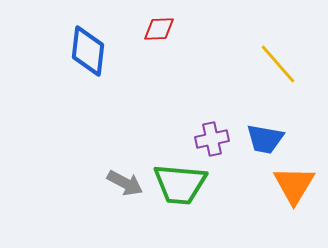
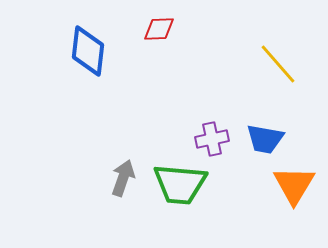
gray arrow: moved 2 px left, 5 px up; rotated 99 degrees counterclockwise
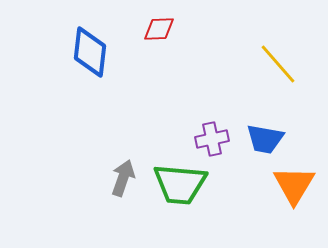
blue diamond: moved 2 px right, 1 px down
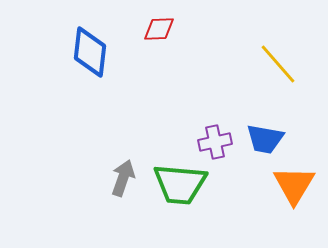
purple cross: moved 3 px right, 3 px down
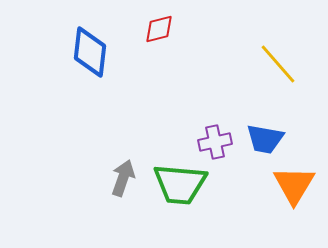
red diamond: rotated 12 degrees counterclockwise
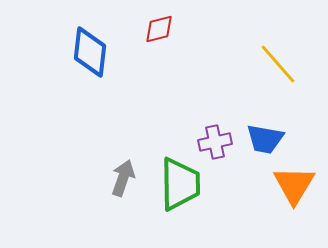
green trapezoid: rotated 96 degrees counterclockwise
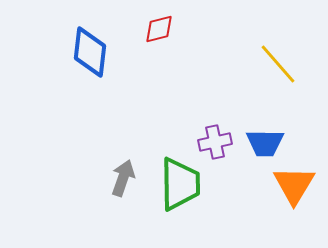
blue trapezoid: moved 4 px down; rotated 9 degrees counterclockwise
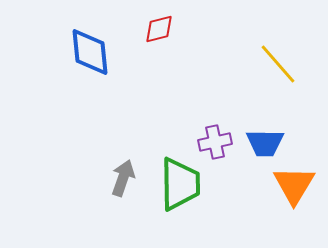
blue diamond: rotated 12 degrees counterclockwise
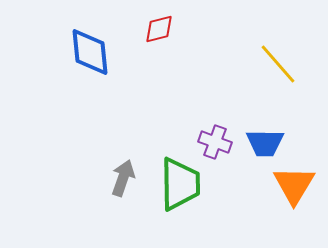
purple cross: rotated 32 degrees clockwise
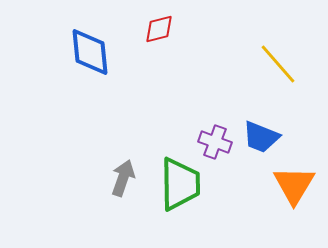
blue trapezoid: moved 4 px left, 6 px up; rotated 21 degrees clockwise
